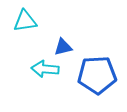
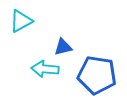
cyan triangle: moved 4 px left; rotated 20 degrees counterclockwise
blue pentagon: rotated 12 degrees clockwise
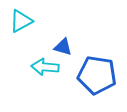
blue triangle: rotated 30 degrees clockwise
cyan arrow: moved 2 px up
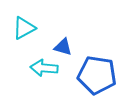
cyan triangle: moved 3 px right, 7 px down
cyan arrow: moved 1 px left, 1 px down
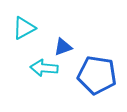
blue triangle: rotated 36 degrees counterclockwise
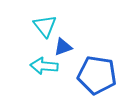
cyan triangle: moved 21 px right, 2 px up; rotated 40 degrees counterclockwise
cyan arrow: moved 2 px up
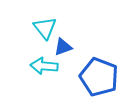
cyan triangle: moved 2 px down
blue pentagon: moved 2 px right, 2 px down; rotated 12 degrees clockwise
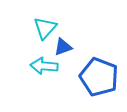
cyan triangle: rotated 20 degrees clockwise
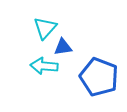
blue triangle: rotated 12 degrees clockwise
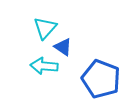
blue triangle: rotated 42 degrees clockwise
blue pentagon: moved 2 px right, 2 px down
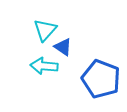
cyan triangle: moved 2 px down
